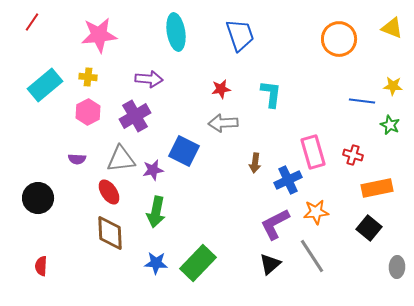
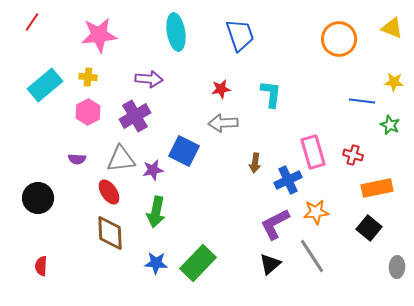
yellow star: moved 1 px right, 4 px up
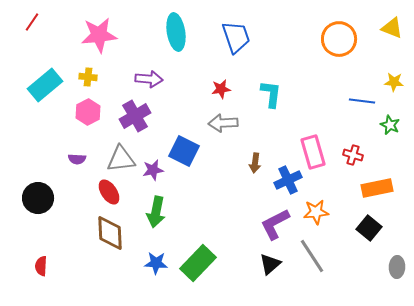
blue trapezoid: moved 4 px left, 2 px down
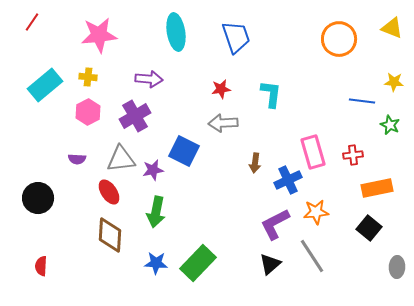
red cross: rotated 24 degrees counterclockwise
brown diamond: moved 2 px down; rotated 6 degrees clockwise
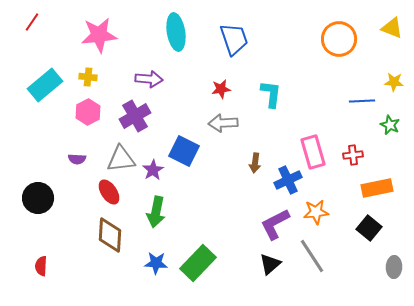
blue trapezoid: moved 2 px left, 2 px down
blue line: rotated 10 degrees counterclockwise
purple star: rotated 20 degrees counterclockwise
gray ellipse: moved 3 px left
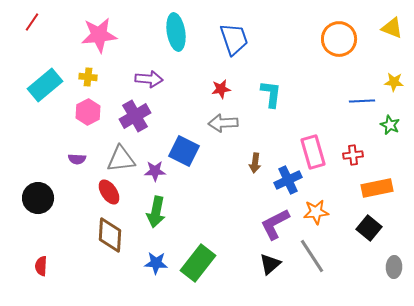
purple star: moved 2 px right, 1 px down; rotated 30 degrees clockwise
green rectangle: rotated 6 degrees counterclockwise
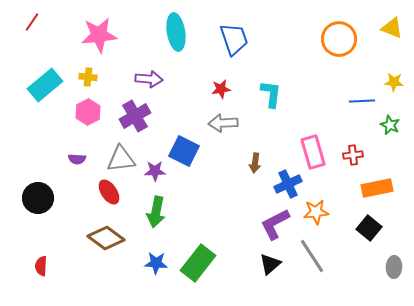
blue cross: moved 4 px down
brown diamond: moved 4 px left, 3 px down; rotated 57 degrees counterclockwise
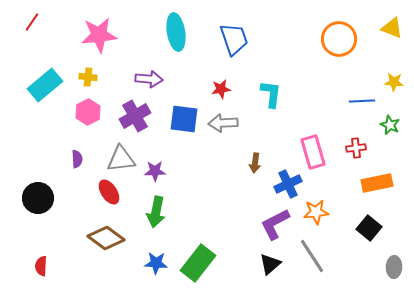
blue square: moved 32 px up; rotated 20 degrees counterclockwise
red cross: moved 3 px right, 7 px up
purple semicircle: rotated 96 degrees counterclockwise
orange rectangle: moved 5 px up
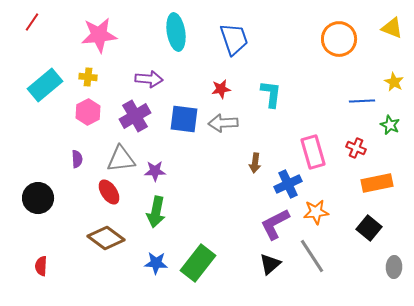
yellow star: rotated 24 degrees clockwise
red cross: rotated 30 degrees clockwise
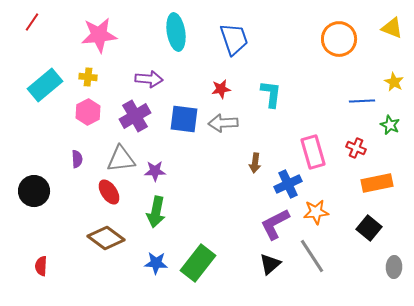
black circle: moved 4 px left, 7 px up
